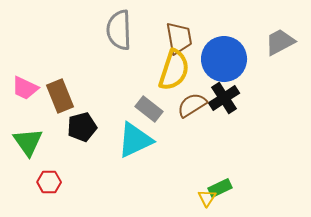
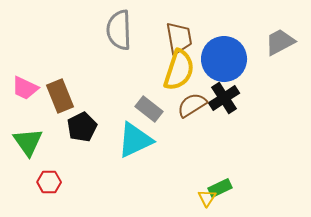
yellow semicircle: moved 5 px right
black pentagon: rotated 12 degrees counterclockwise
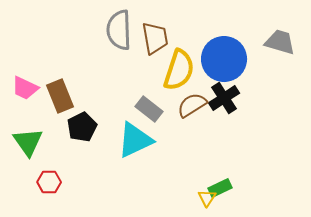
brown trapezoid: moved 24 px left
gray trapezoid: rotated 44 degrees clockwise
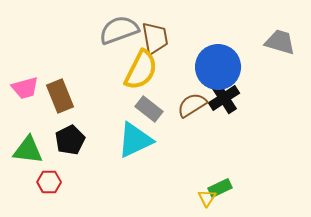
gray semicircle: rotated 72 degrees clockwise
blue circle: moved 6 px left, 8 px down
yellow semicircle: moved 38 px left; rotated 9 degrees clockwise
pink trapezoid: rotated 40 degrees counterclockwise
black pentagon: moved 12 px left, 13 px down
green triangle: moved 8 px down; rotated 48 degrees counterclockwise
